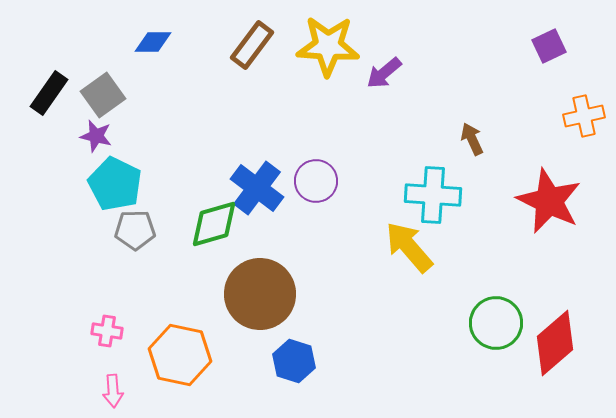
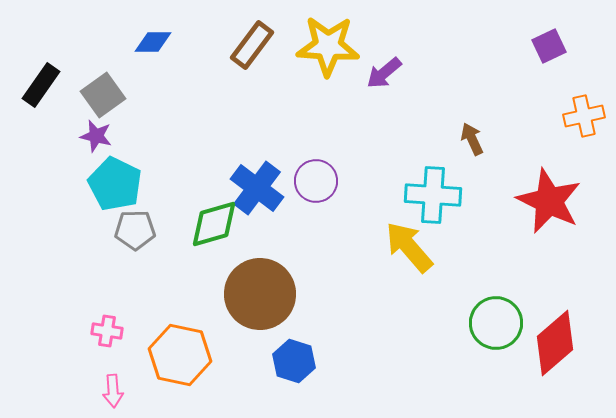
black rectangle: moved 8 px left, 8 px up
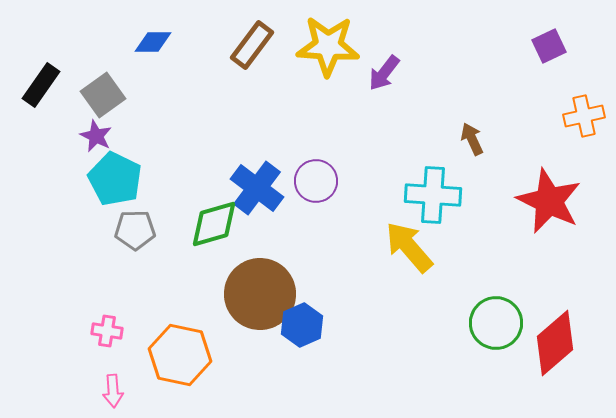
purple arrow: rotated 12 degrees counterclockwise
purple star: rotated 12 degrees clockwise
cyan pentagon: moved 5 px up
blue hexagon: moved 8 px right, 36 px up; rotated 18 degrees clockwise
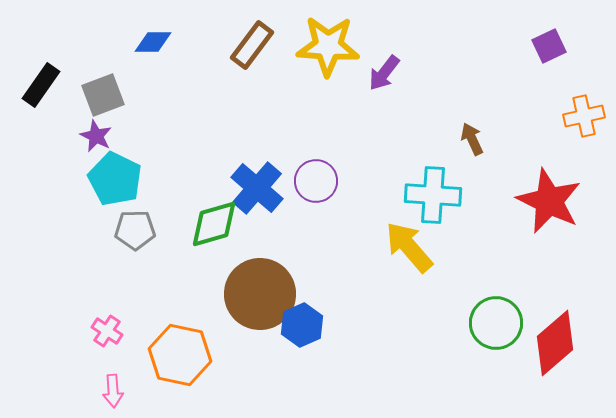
gray square: rotated 15 degrees clockwise
blue cross: rotated 4 degrees clockwise
pink cross: rotated 24 degrees clockwise
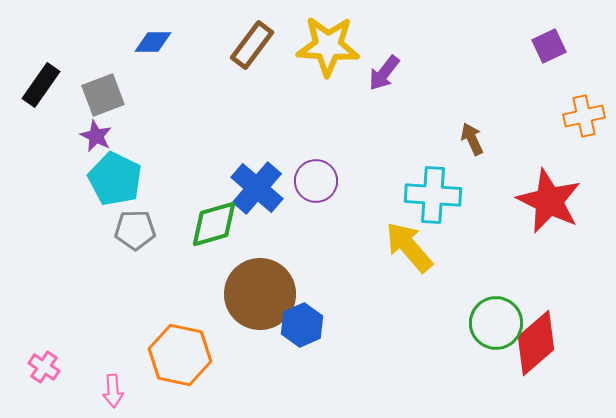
pink cross: moved 63 px left, 36 px down
red diamond: moved 19 px left
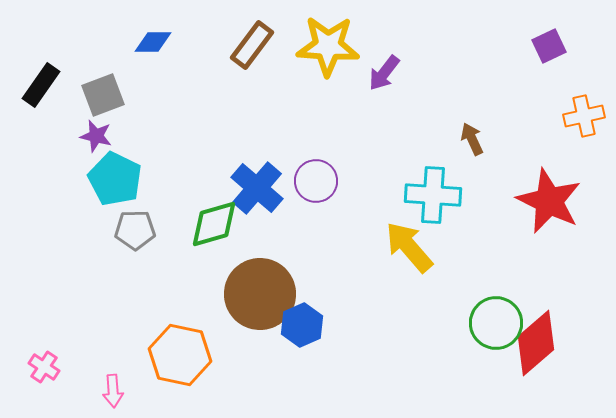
purple star: rotated 12 degrees counterclockwise
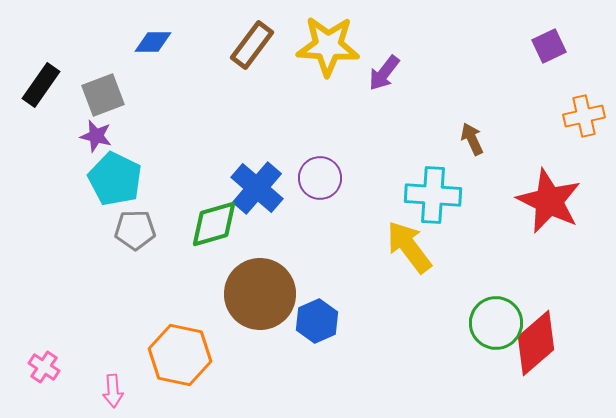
purple circle: moved 4 px right, 3 px up
yellow arrow: rotated 4 degrees clockwise
blue hexagon: moved 15 px right, 4 px up
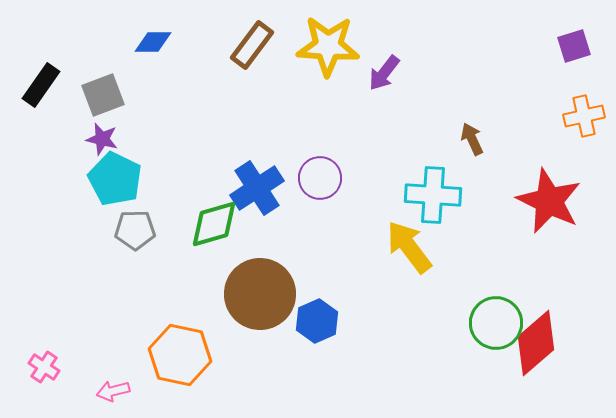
purple square: moved 25 px right; rotated 8 degrees clockwise
purple star: moved 6 px right, 3 px down
blue cross: rotated 16 degrees clockwise
pink arrow: rotated 80 degrees clockwise
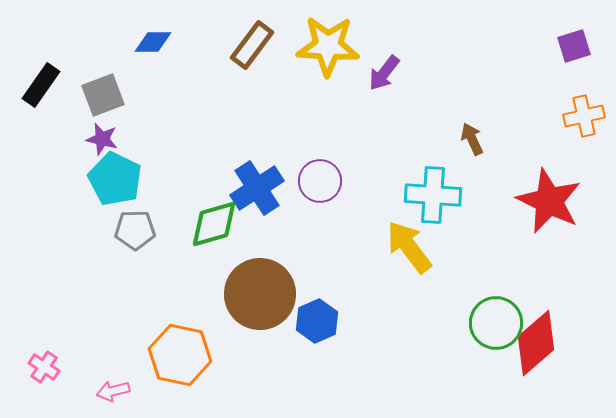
purple circle: moved 3 px down
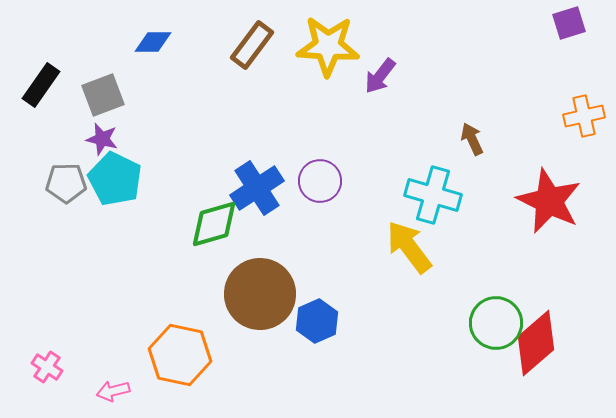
purple square: moved 5 px left, 23 px up
purple arrow: moved 4 px left, 3 px down
cyan cross: rotated 12 degrees clockwise
gray pentagon: moved 69 px left, 47 px up
pink cross: moved 3 px right
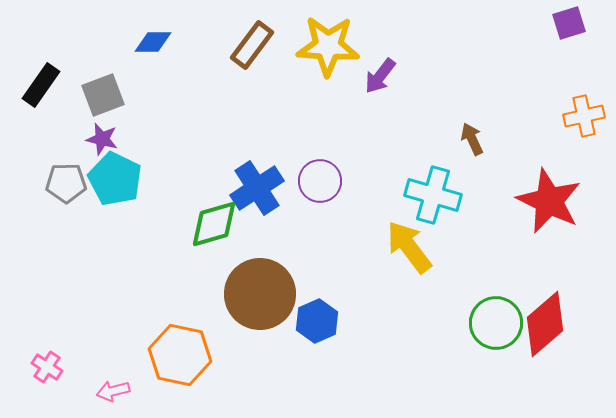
red diamond: moved 9 px right, 19 px up
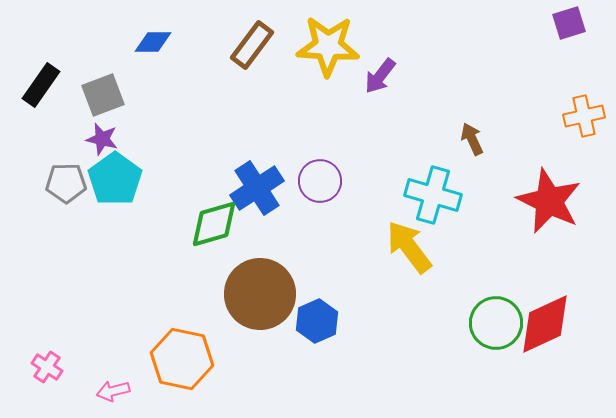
cyan pentagon: rotated 10 degrees clockwise
red diamond: rotated 16 degrees clockwise
orange hexagon: moved 2 px right, 4 px down
